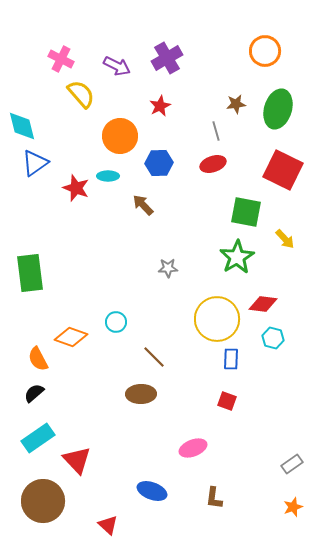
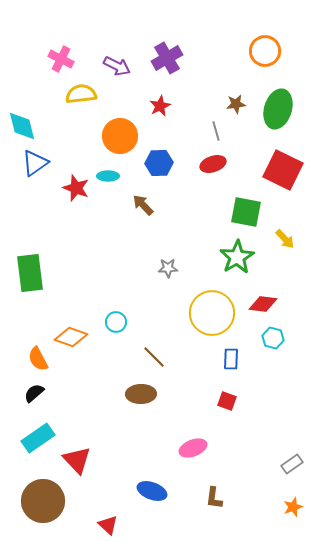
yellow semicircle at (81, 94): rotated 56 degrees counterclockwise
yellow circle at (217, 319): moved 5 px left, 6 px up
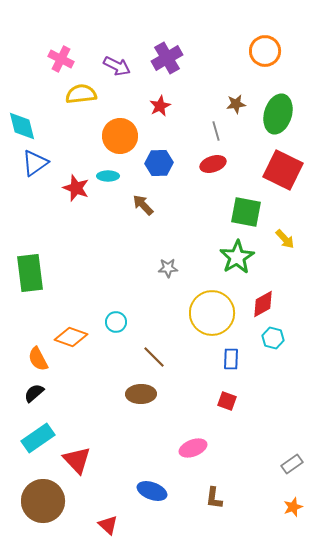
green ellipse at (278, 109): moved 5 px down
red diamond at (263, 304): rotated 36 degrees counterclockwise
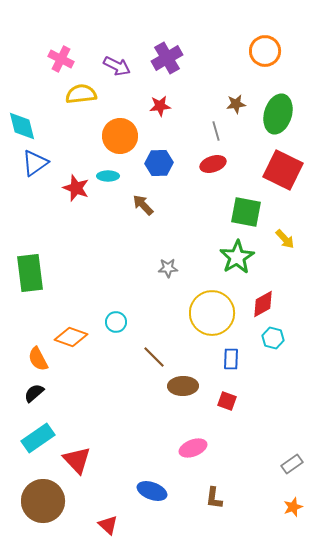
red star at (160, 106): rotated 20 degrees clockwise
brown ellipse at (141, 394): moved 42 px right, 8 px up
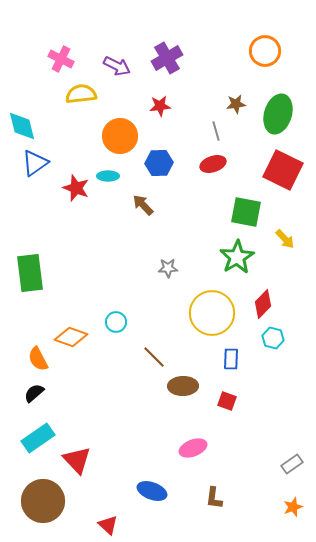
red diamond at (263, 304): rotated 16 degrees counterclockwise
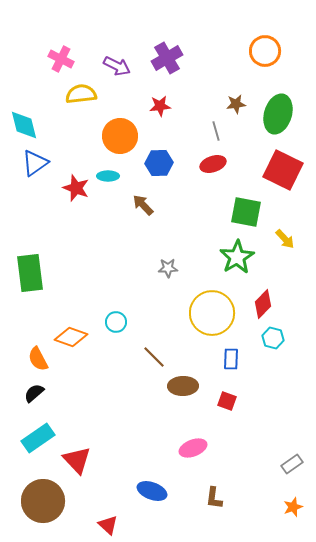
cyan diamond at (22, 126): moved 2 px right, 1 px up
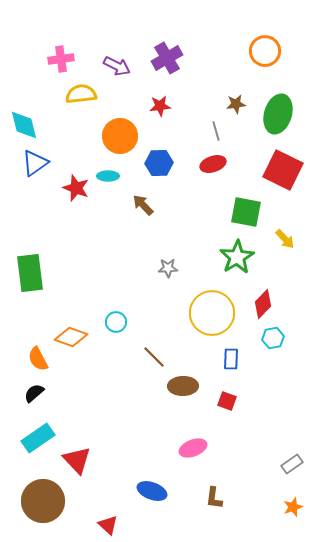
pink cross at (61, 59): rotated 35 degrees counterclockwise
cyan hexagon at (273, 338): rotated 25 degrees counterclockwise
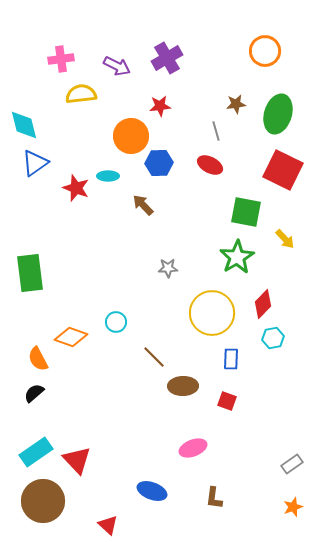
orange circle at (120, 136): moved 11 px right
red ellipse at (213, 164): moved 3 px left, 1 px down; rotated 45 degrees clockwise
cyan rectangle at (38, 438): moved 2 px left, 14 px down
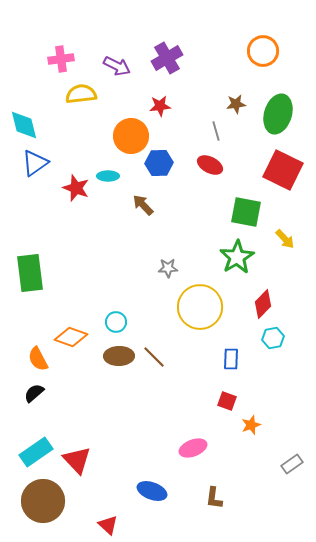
orange circle at (265, 51): moved 2 px left
yellow circle at (212, 313): moved 12 px left, 6 px up
brown ellipse at (183, 386): moved 64 px left, 30 px up
orange star at (293, 507): moved 42 px left, 82 px up
